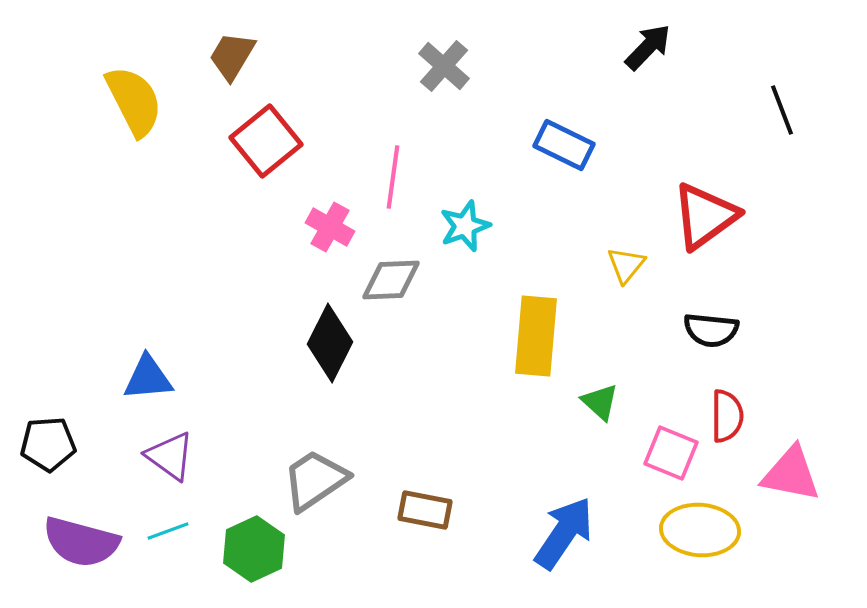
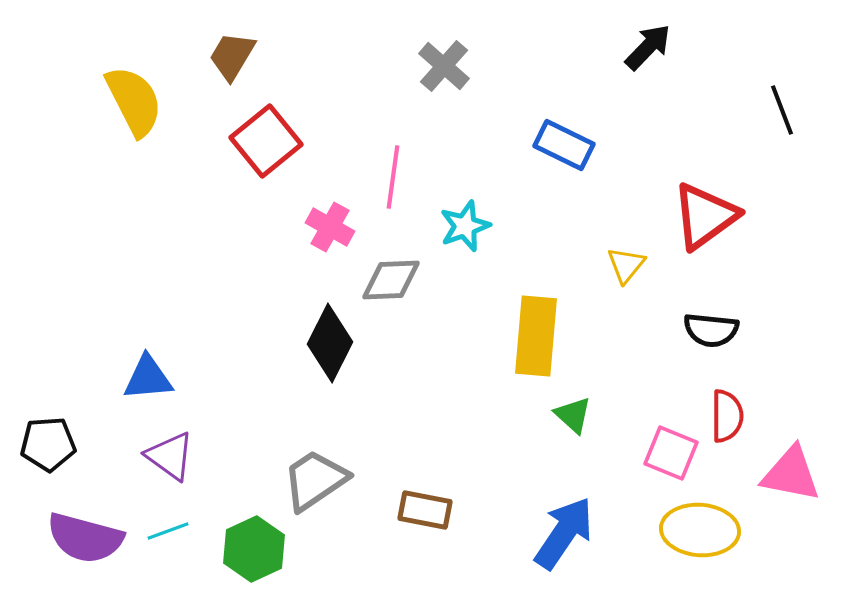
green triangle: moved 27 px left, 13 px down
purple semicircle: moved 4 px right, 4 px up
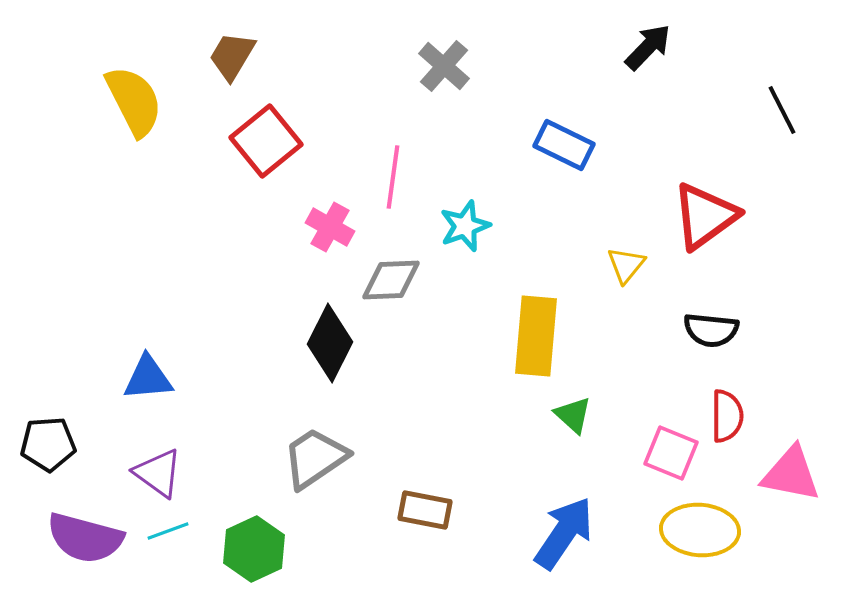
black line: rotated 6 degrees counterclockwise
purple triangle: moved 12 px left, 17 px down
gray trapezoid: moved 22 px up
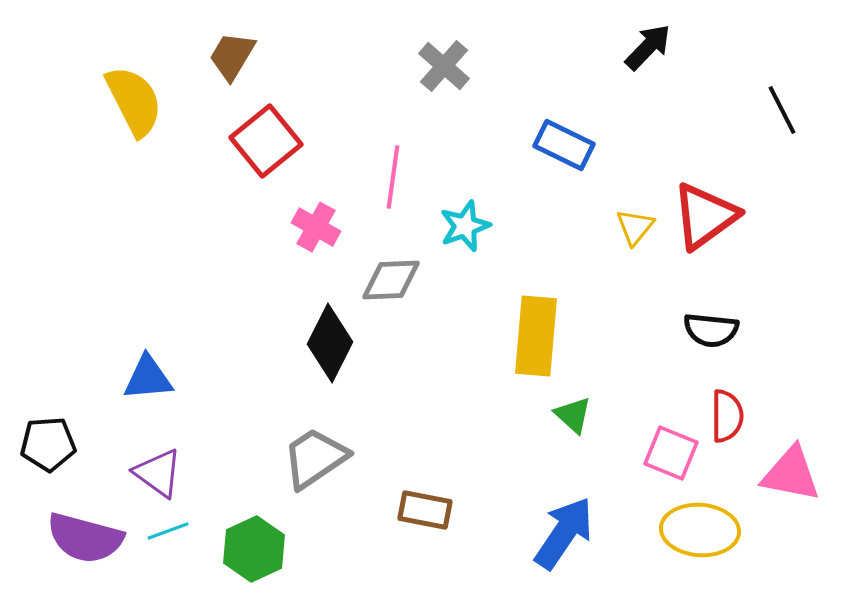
pink cross: moved 14 px left
yellow triangle: moved 9 px right, 38 px up
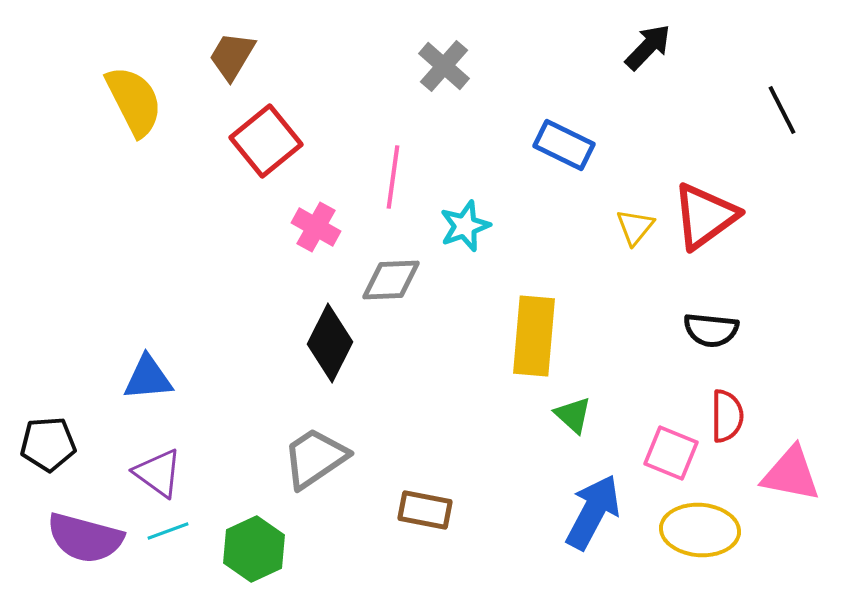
yellow rectangle: moved 2 px left
blue arrow: moved 29 px right, 21 px up; rotated 6 degrees counterclockwise
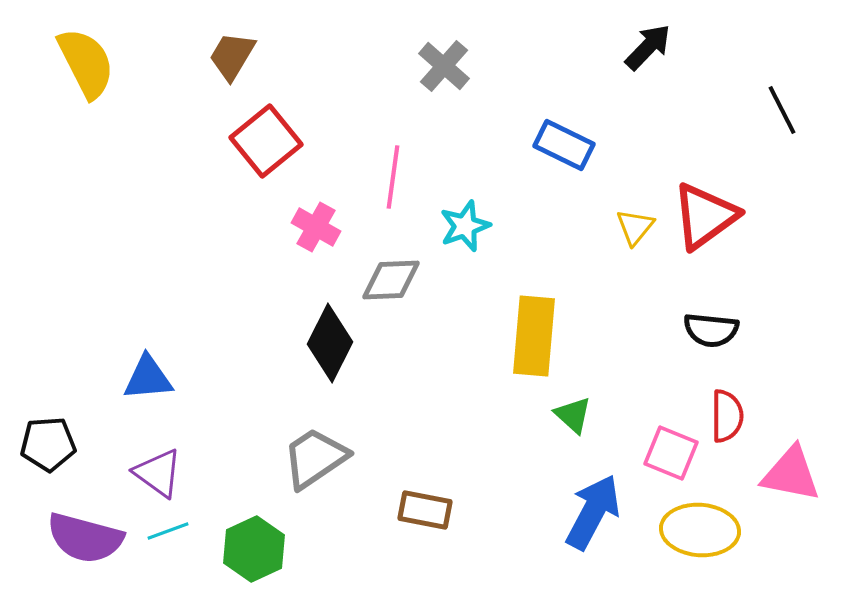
yellow semicircle: moved 48 px left, 38 px up
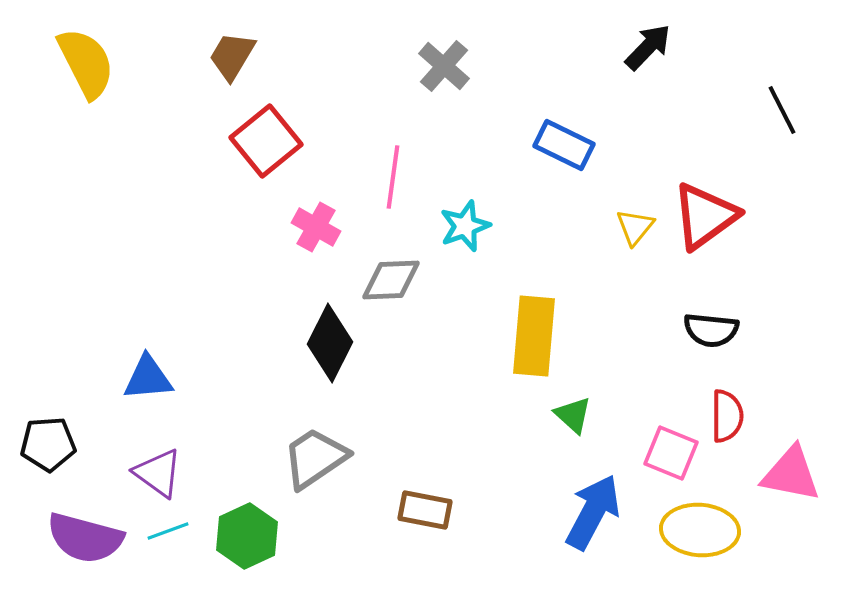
green hexagon: moved 7 px left, 13 px up
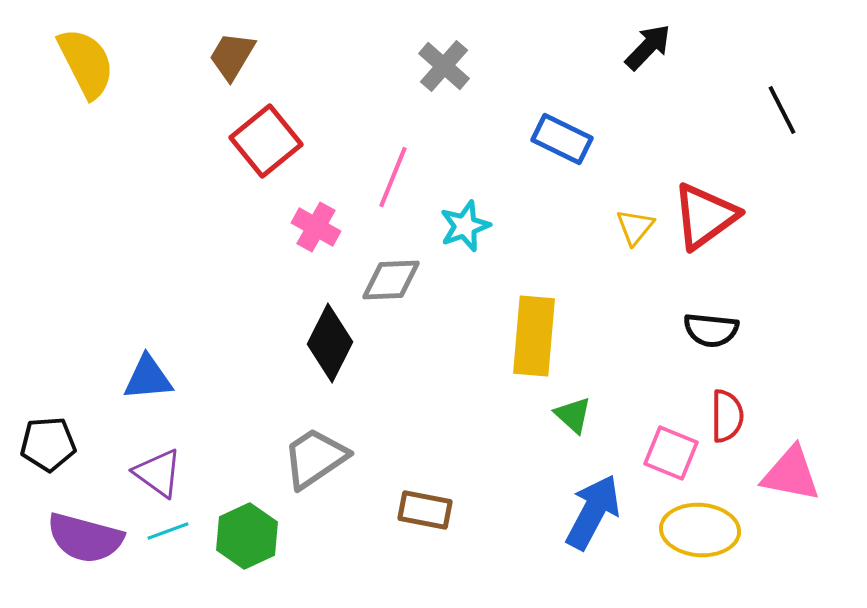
blue rectangle: moved 2 px left, 6 px up
pink line: rotated 14 degrees clockwise
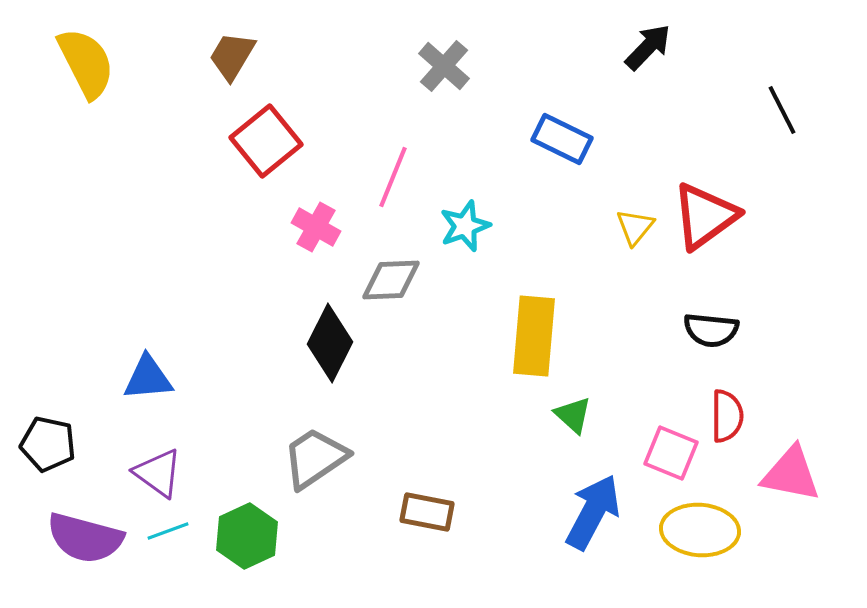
black pentagon: rotated 16 degrees clockwise
brown rectangle: moved 2 px right, 2 px down
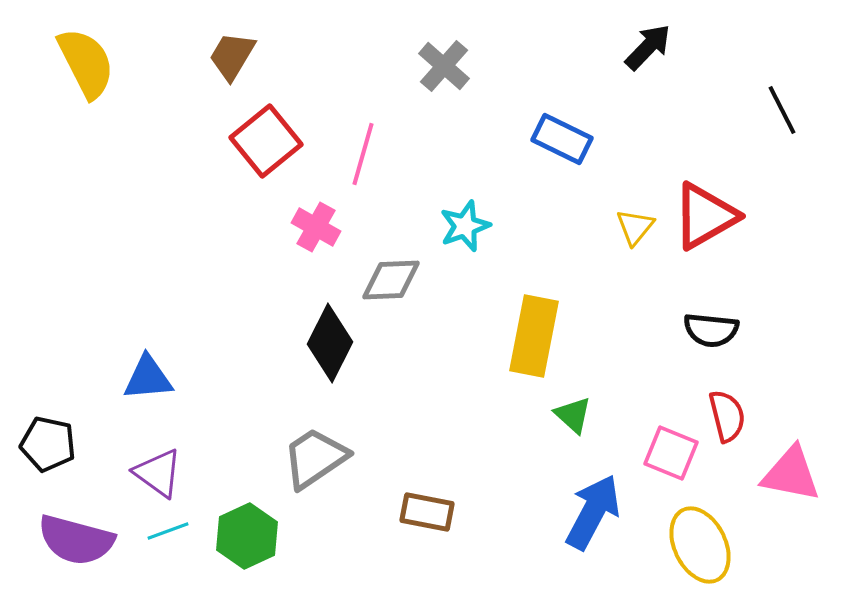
pink line: moved 30 px left, 23 px up; rotated 6 degrees counterclockwise
red triangle: rotated 6 degrees clockwise
yellow rectangle: rotated 6 degrees clockwise
red semicircle: rotated 14 degrees counterclockwise
yellow ellipse: moved 15 px down; rotated 60 degrees clockwise
purple semicircle: moved 9 px left, 2 px down
